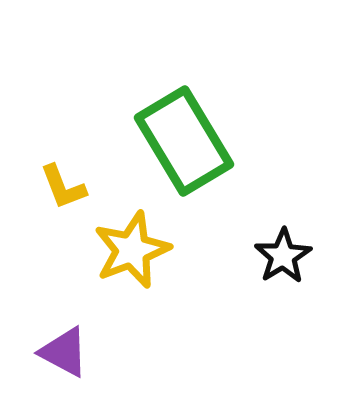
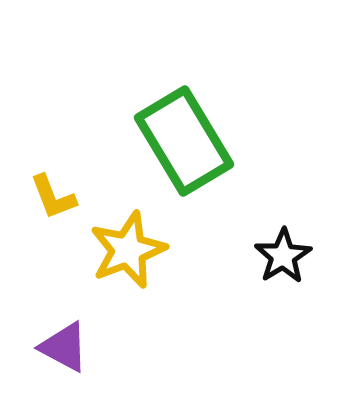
yellow L-shape: moved 10 px left, 10 px down
yellow star: moved 4 px left
purple triangle: moved 5 px up
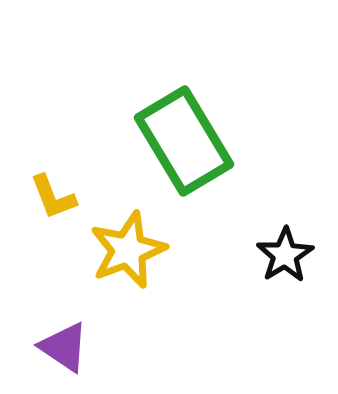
black star: moved 2 px right, 1 px up
purple triangle: rotated 6 degrees clockwise
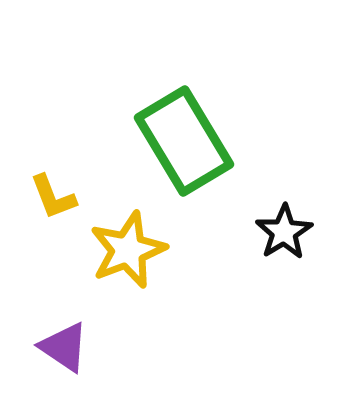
black star: moved 1 px left, 23 px up
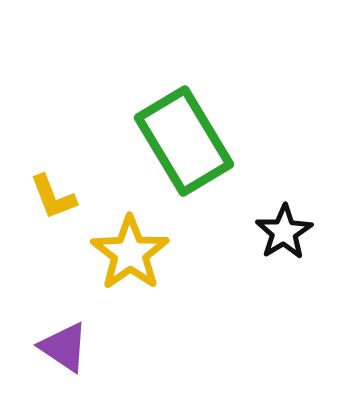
yellow star: moved 2 px right, 3 px down; rotated 14 degrees counterclockwise
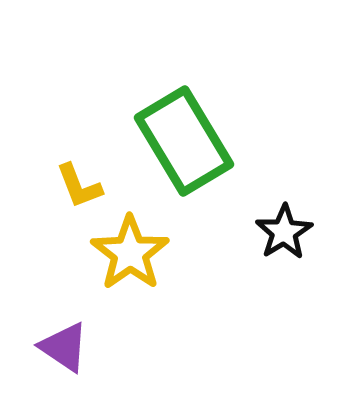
yellow L-shape: moved 26 px right, 11 px up
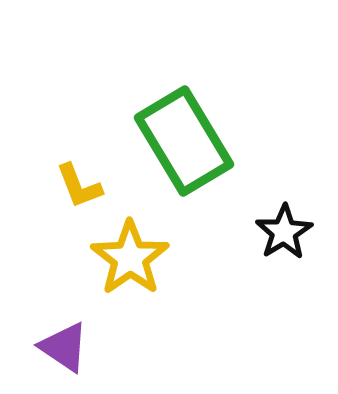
yellow star: moved 5 px down
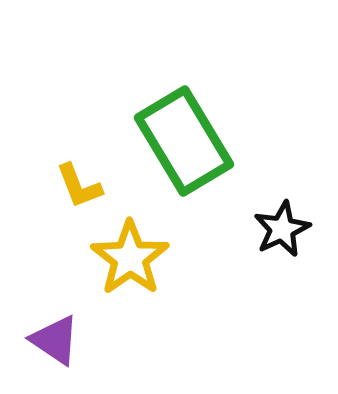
black star: moved 2 px left, 3 px up; rotated 6 degrees clockwise
purple triangle: moved 9 px left, 7 px up
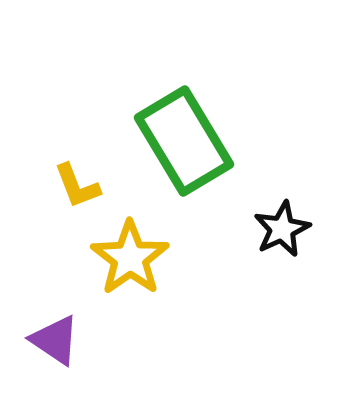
yellow L-shape: moved 2 px left
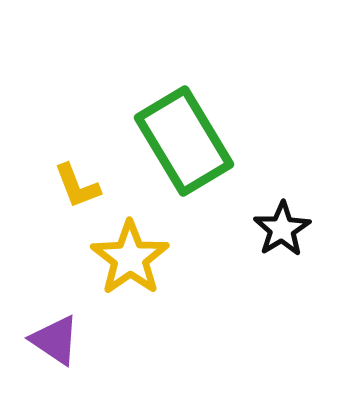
black star: rotated 6 degrees counterclockwise
